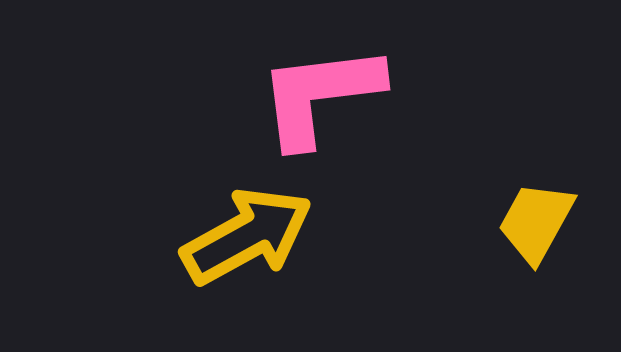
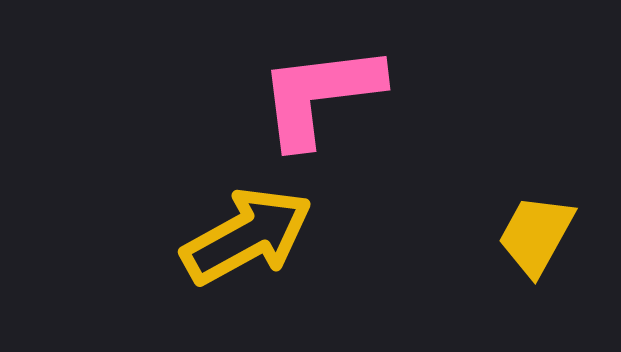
yellow trapezoid: moved 13 px down
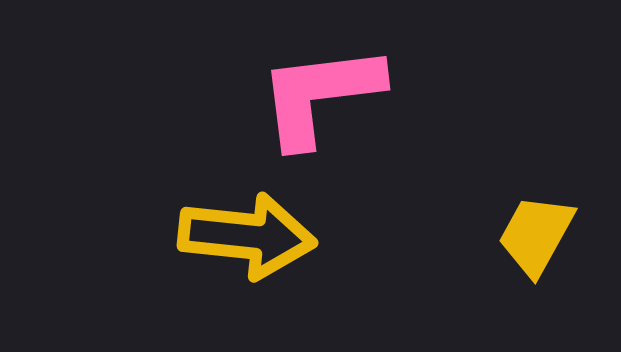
yellow arrow: rotated 35 degrees clockwise
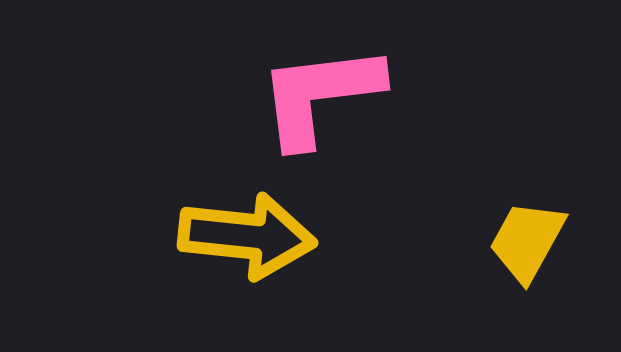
yellow trapezoid: moved 9 px left, 6 px down
